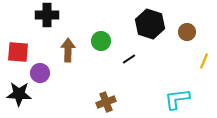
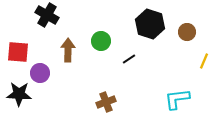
black cross: rotated 30 degrees clockwise
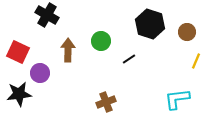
red square: rotated 20 degrees clockwise
yellow line: moved 8 px left
black star: rotated 10 degrees counterclockwise
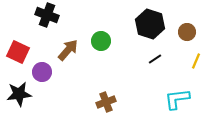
black cross: rotated 10 degrees counterclockwise
brown arrow: rotated 40 degrees clockwise
black line: moved 26 px right
purple circle: moved 2 px right, 1 px up
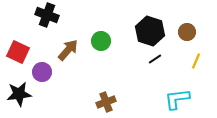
black hexagon: moved 7 px down
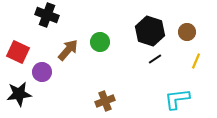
green circle: moved 1 px left, 1 px down
brown cross: moved 1 px left, 1 px up
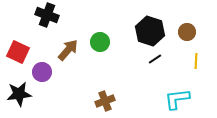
yellow line: rotated 21 degrees counterclockwise
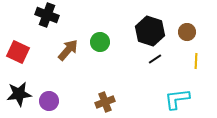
purple circle: moved 7 px right, 29 px down
brown cross: moved 1 px down
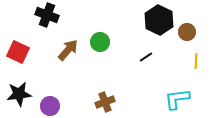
black hexagon: moved 9 px right, 11 px up; rotated 8 degrees clockwise
black line: moved 9 px left, 2 px up
purple circle: moved 1 px right, 5 px down
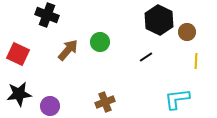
red square: moved 2 px down
